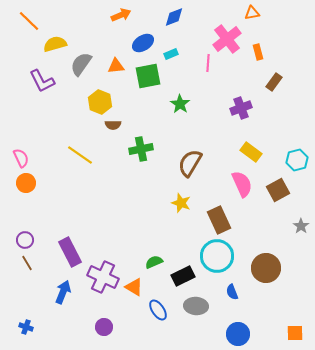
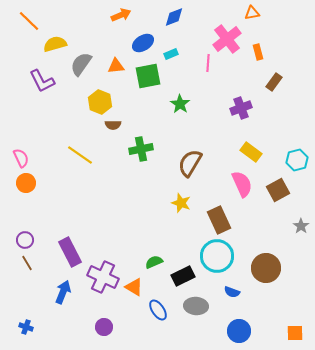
blue semicircle at (232, 292): rotated 49 degrees counterclockwise
blue circle at (238, 334): moved 1 px right, 3 px up
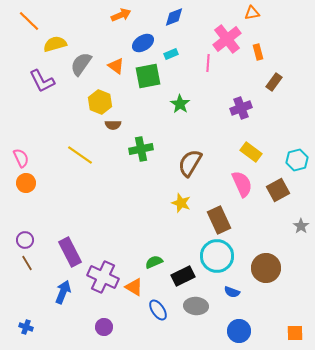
orange triangle at (116, 66): rotated 42 degrees clockwise
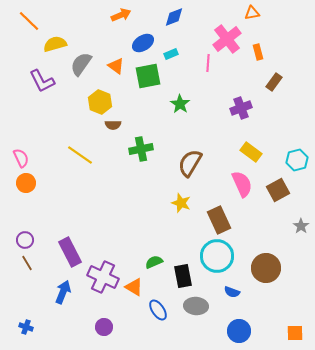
black rectangle at (183, 276): rotated 75 degrees counterclockwise
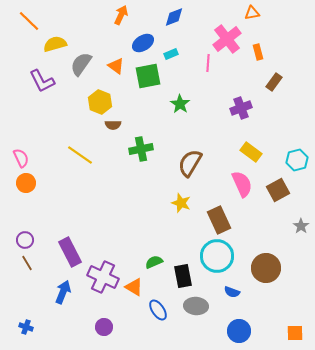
orange arrow at (121, 15): rotated 42 degrees counterclockwise
